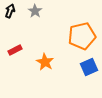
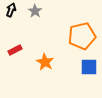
black arrow: moved 1 px right, 1 px up
blue square: rotated 24 degrees clockwise
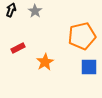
red rectangle: moved 3 px right, 2 px up
orange star: rotated 12 degrees clockwise
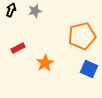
gray star: rotated 24 degrees clockwise
orange star: moved 1 px down
blue square: moved 2 px down; rotated 24 degrees clockwise
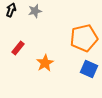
orange pentagon: moved 2 px right, 2 px down
red rectangle: rotated 24 degrees counterclockwise
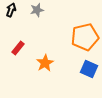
gray star: moved 2 px right, 1 px up
orange pentagon: moved 1 px right, 1 px up
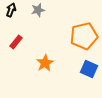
gray star: moved 1 px right
orange pentagon: moved 1 px left, 1 px up
red rectangle: moved 2 px left, 6 px up
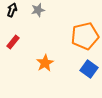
black arrow: moved 1 px right
orange pentagon: moved 1 px right
red rectangle: moved 3 px left
blue square: rotated 12 degrees clockwise
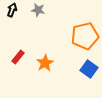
gray star: rotated 24 degrees clockwise
red rectangle: moved 5 px right, 15 px down
